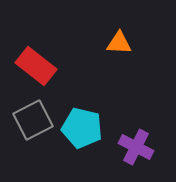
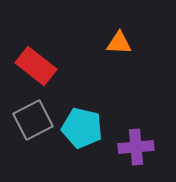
purple cross: rotated 32 degrees counterclockwise
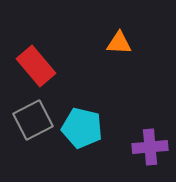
red rectangle: rotated 12 degrees clockwise
purple cross: moved 14 px right
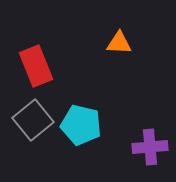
red rectangle: rotated 18 degrees clockwise
gray square: rotated 12 degrees counterclockwise
cyan pentagon: moved 1 px left, 3 px up
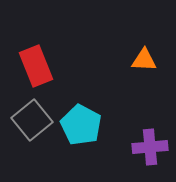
orange triangle: moved 25 px right, 17 px down
gray square: moved 1 px left
cyan pentagon: rotated 15 degrees clockwise
